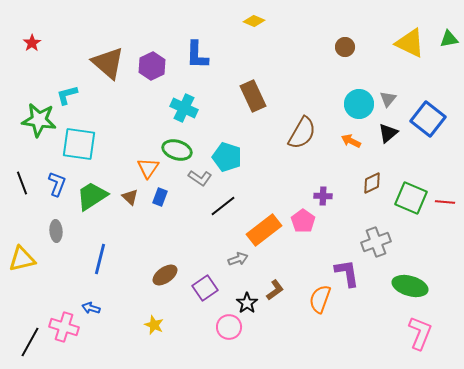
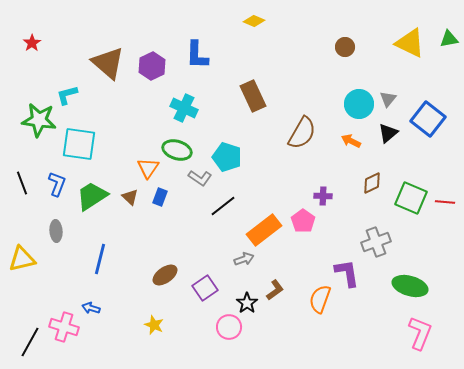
gray arrow at (238, 259): moved 6 px right
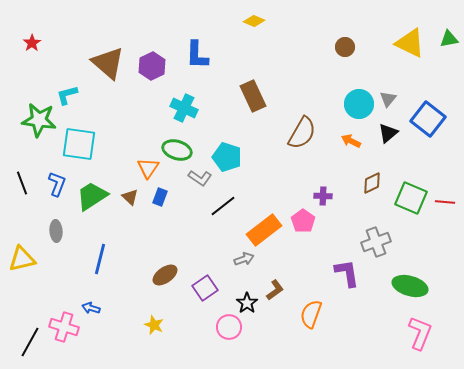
orange semicircle at (320, 299): moved 9 px left, 15 px down
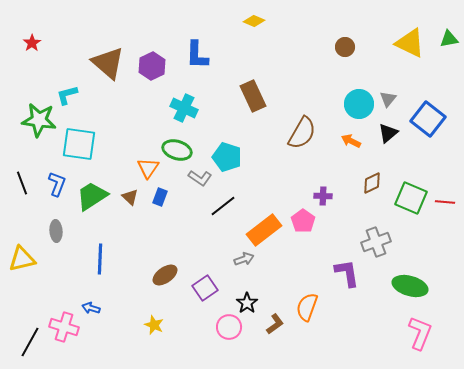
blue line at (100, 259): rotated 12 degrees counterclockwise
brown L-shape at (275, 290): moved 34 px down
orange semicircle at (311, 314): moved 4 px left, 7 px up
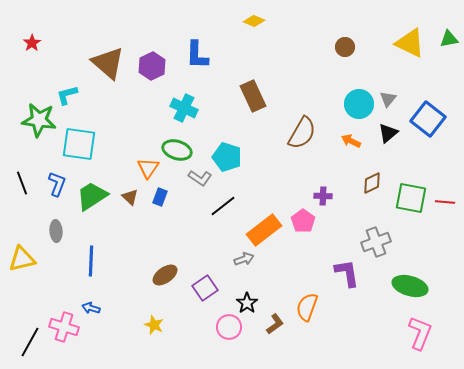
green square at (411, 198): rotated 12 degrees counterclockwise
blue line at (100, 259): moved 9 px left, 2 px down
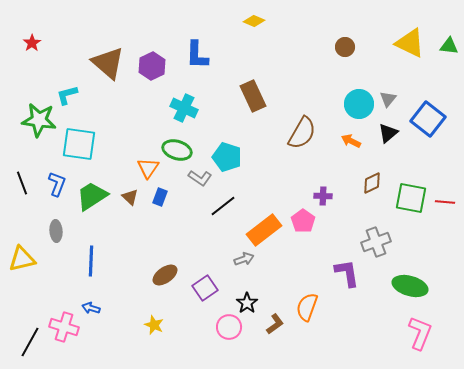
green triangle at (449, 39): moved 7 px down; rotated 18 degrees clockwise
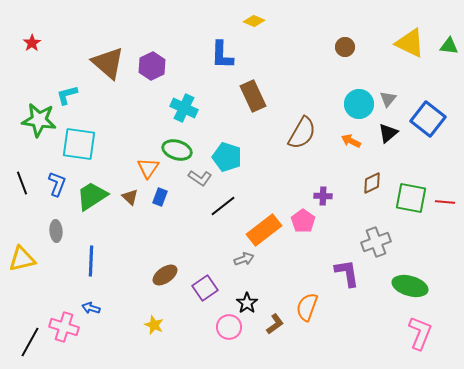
blue L-shape at (197, 55): moved 25 px right
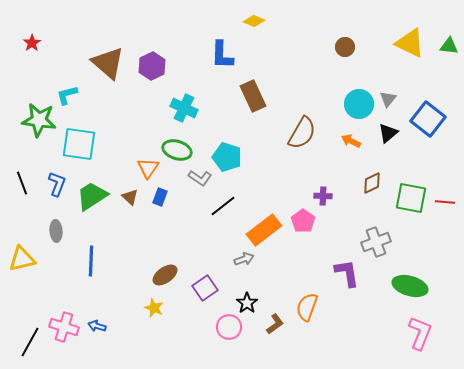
blue arrow at (91, 308): moved 6 px right, 18 px down
yellow star at (154, 325): moved 17 px up
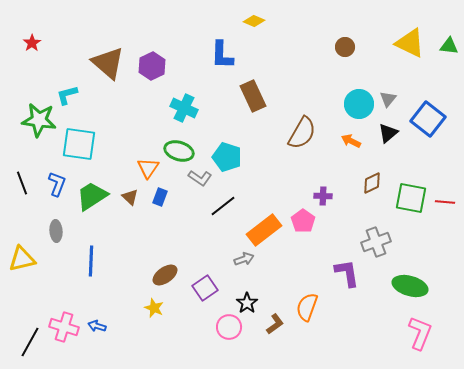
green ellipse at (177, 150): moved 2 px right, 1 px down
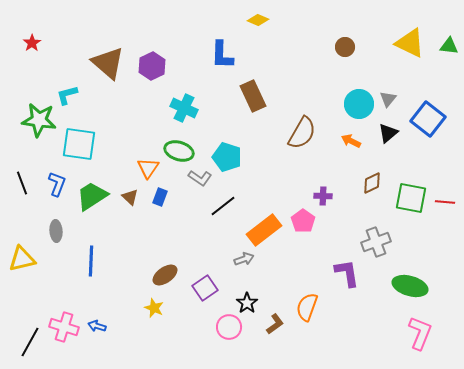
yellow diamond at (254, 21): moved 4 px right, 1 px up
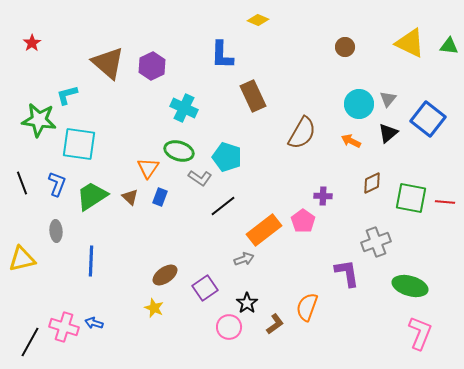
blue arrow at (97, 326): moved 3 px left, 3 px up
